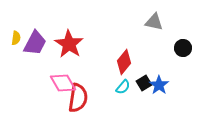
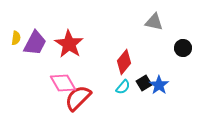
red semicircle: rotated 144 degrees counterclockwise
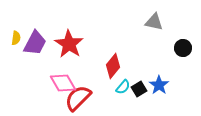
red diamond: moved 11 px left, 4 px down
black square: moved 5 px left, 6 px down
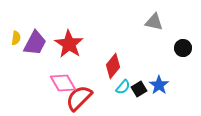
red semicircle: moved 1 px right
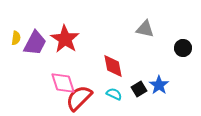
gray triangle: moved 9 px left, 7 px down
red star: moved 4 px left, 5 px up
red diamond: rotated 50 degrees counterclockwise
pink diamond: rotated 12 degrees clockwise
cyan semicircle: moved 9 px left, 7 px down; rotated 105 degrees counterclockwise
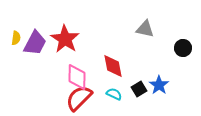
pink diamond: moved 14 px right, 6 px up; rotated 20 degrees clockwise
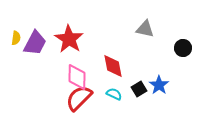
red star: moved 4 px right
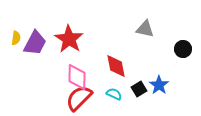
black circle: moved 1 px down
red diamond: moved 3 px right
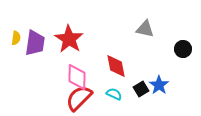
purple trapezoid: rotated 20 degrees counterclockwise
black square: moved 2 px right
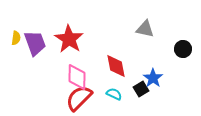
purple trapezoid: rotated 28 degrees counterclockwise
blue star: moved 6 px left, 7 px up
